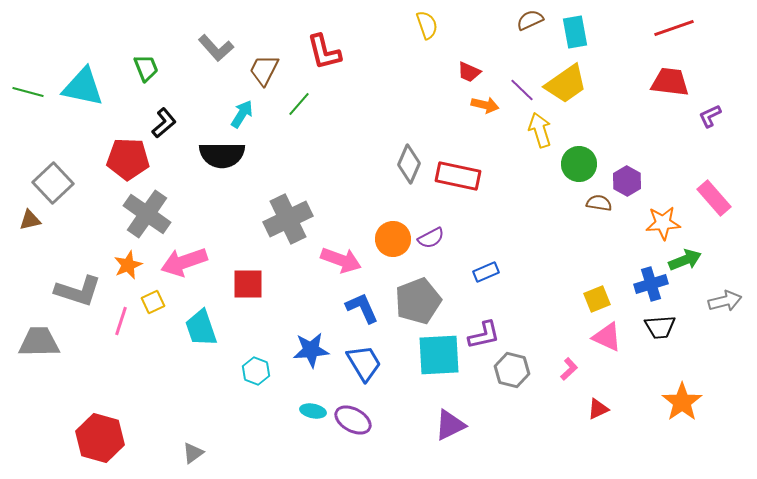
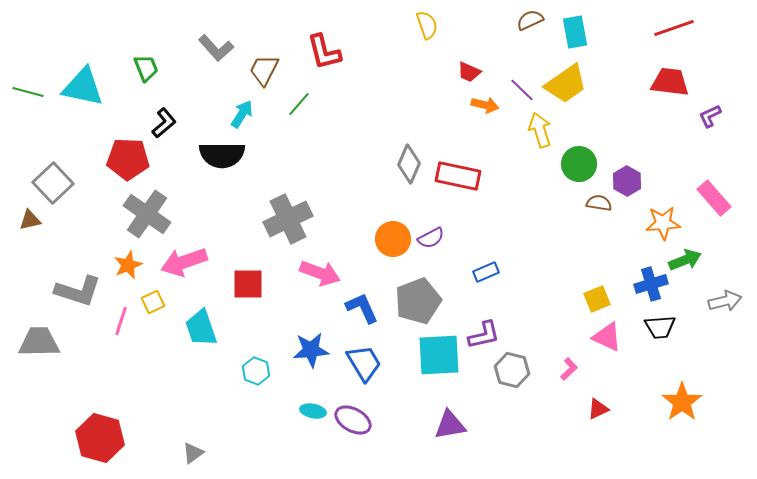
pink arrow at (341, 260): moved 21 px left, 13 px down
purple triangle at (450, 425): rotated 16 degrees clockwise
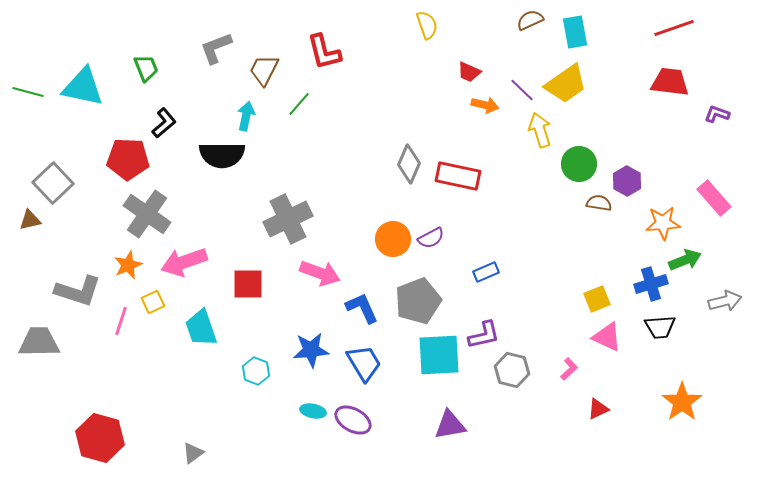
gray L-shape at (216, 48): rotated 111 degrees clockwise
cyan arrow at (242, 114): moved 4 px right, 2 px down; rotated 20 degrees counterclockwise
purple L-shape at (710, 116): moved 7 px right, 2 px up; rotated 45 degrees clockwise
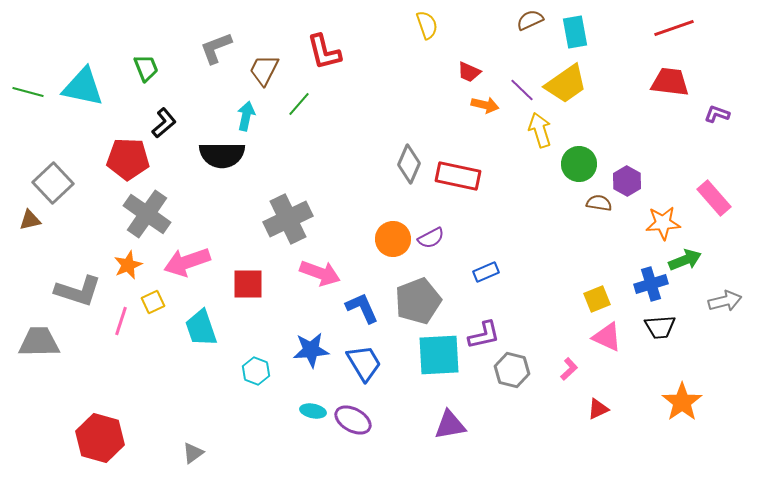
pink arrow at (184, 262): moved 3 px right
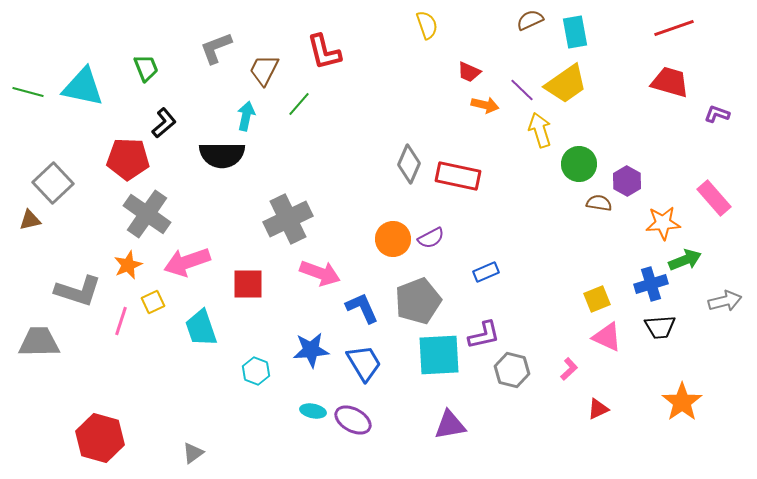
red trapezoid at (670, 82): rotated 9 degrees clockwise
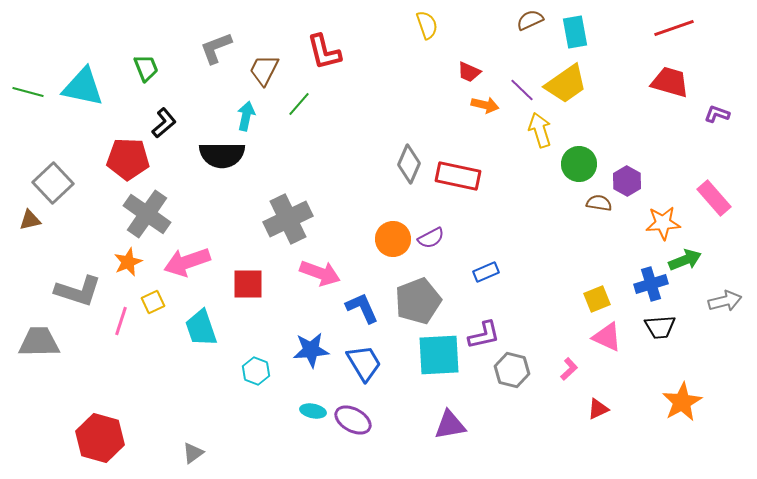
orange star at (128, 265): moved 3 px up
orange star at (682, 402): rotated 6 degrees clockwise
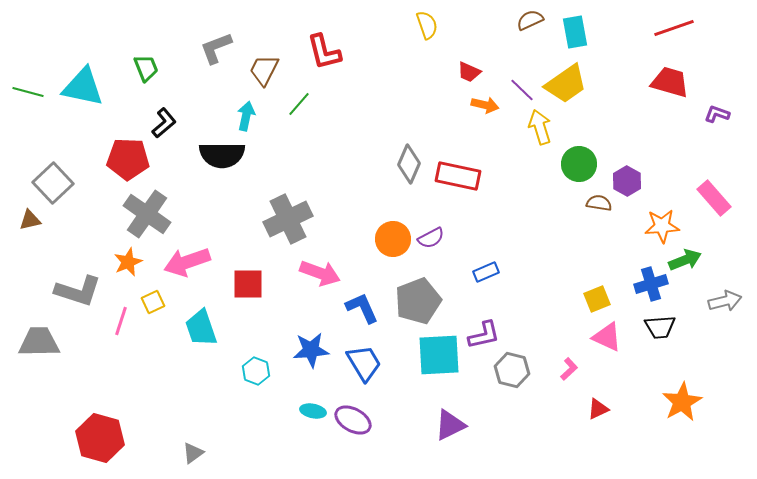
yellow arrow at (540, 130): moved 3 px up
orange star at (663, 223): moved 1 px left, 3 px down
purple triangle at (450, 425): rotated 16 degrees counterclockwise
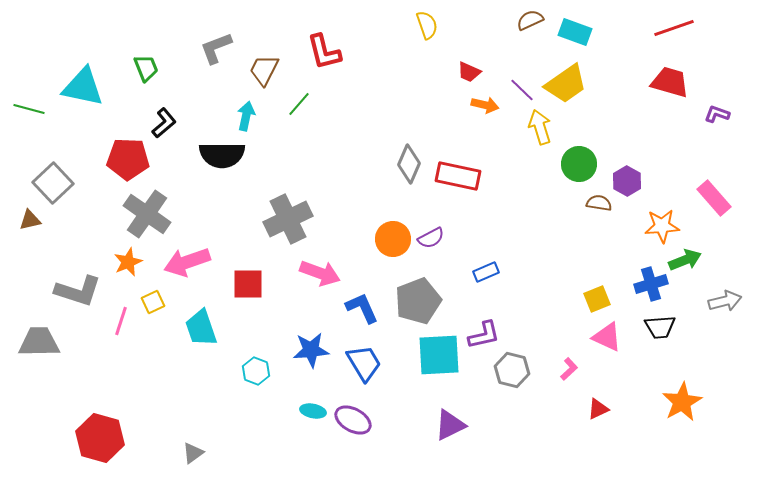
cyan rectangle at (575, 32): rotated 60 degrees counterclockwise
green line at (28, 92): moved 1 px right, 17 px down
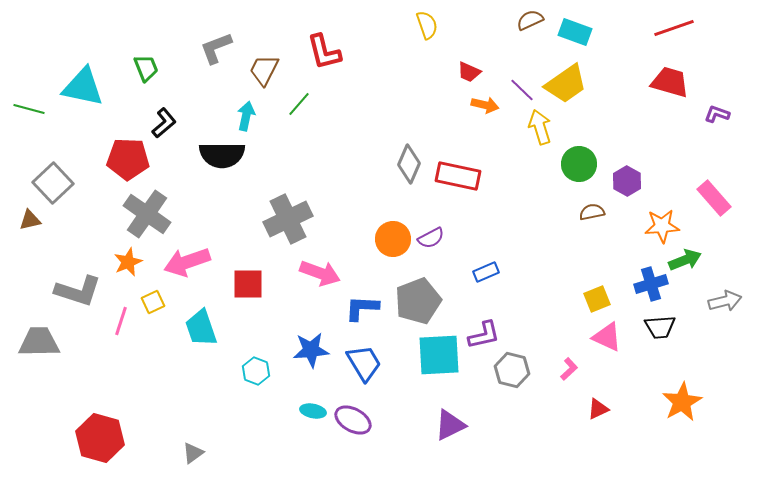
brown semicircle at (599, 203): moved 7 px left, 9 px down; rotated 20 degrees counterclockwise
blue L-shape at (362, 308): rotated 63 degrees counterclockwise
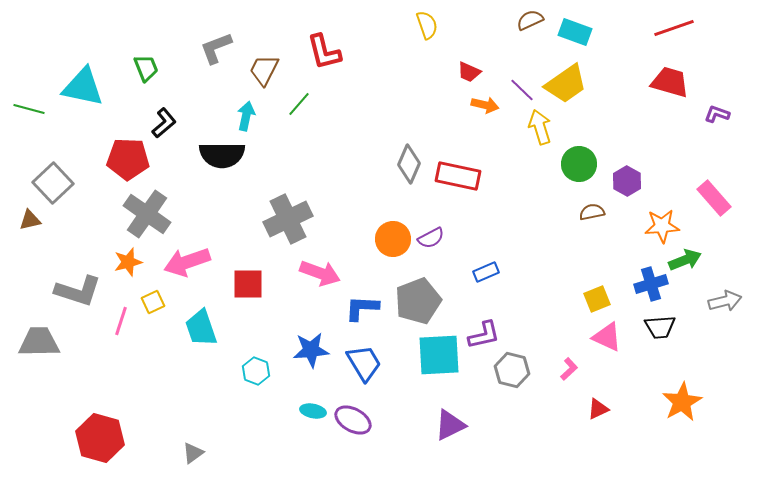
orange star at (128, 262): rotated 8 degrees clockwise
